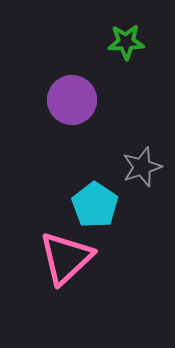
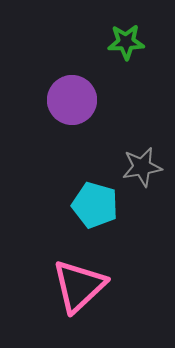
gray star: rotated 9 degrees clockwise
cyan pentagon: rotated 18 degrees counterclockwise
pink triangle: moved 13 px right, 28 px down
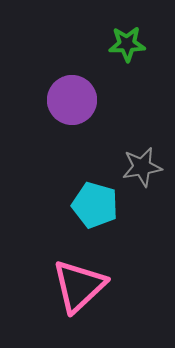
green star: moved 1 px right, 2 px down
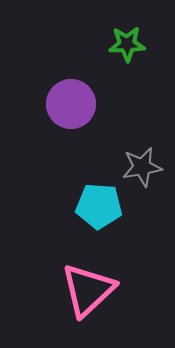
purple circle: moved 1 px left, 4 px down
cyan pentagon: moved 4 px right, 1 px down; rotated 12 degrees counterclockwise
pink triangle: moved 9 px right, 4 px down
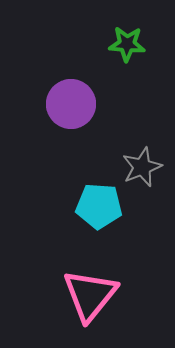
green star: rotated 6 degrees clockwise
gray star: rotated 12 degrees counterclockwise
pink triangle: moved 2 px right, 5 px down; rotated 8 degrees counterclockwise
